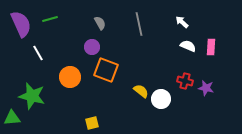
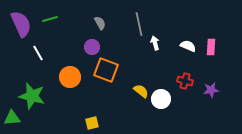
white arrow: moved 27 px left, 21 px down; rotated 32 degrees clockwise
purple star: moved 5 px right, 2 px down; rotated 21 degrees counterclockwise
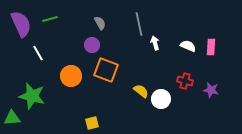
purple circle: moved 2 px up
orange circle: moved 1 px right, 1 px up
purple star: rotated 21 degrees clockwise
